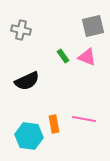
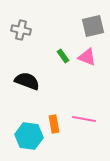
black semicircle: rotated 135 degrees counterclockwise
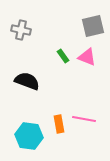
orange rectangle: moved 5 px right
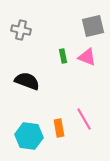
green rectangle: rotated 24 degrees clockwise
pink line: rotated 50 degrees clockwise
orange rectangle: moved 4 px down
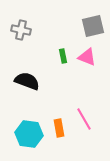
cyan hexagon: moved 2 px up
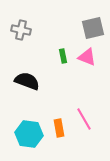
gray square: moved 2 px down
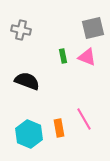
cyan hexagon: rotated 16 degrees clockwise
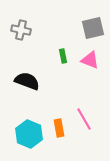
pink triangle: moved 3 px right, 3 px down
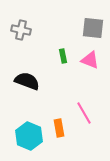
gray square: rotated 20 degrees clockwise
pink line: moved 6 px up
cyan hexagon: moved 2 px down
